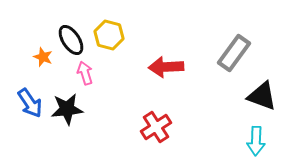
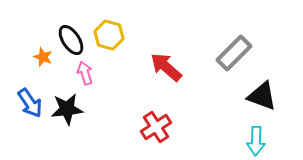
gray rectangle: rotated 9 degrees clockwise
red arrow: rotated 44 degrees clockwise
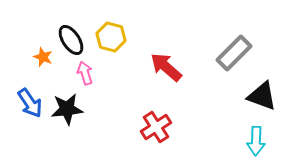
yellow hexagon: moved 2 px right, 2 px down
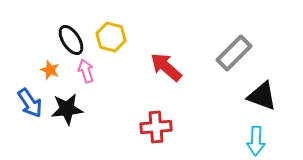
orange star: moved 7 px right, 13 px down
pink arrow: moved 1 px right, 2 px up
red cross: rotated 28 degrees clockwise
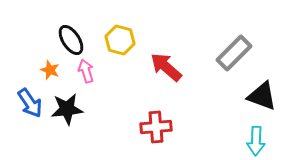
yellow hexagon: moved 9 px right, 3 px down
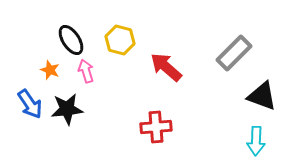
blue arrow: moved 1 px down
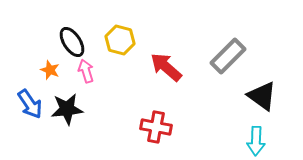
black ellipse: moved 1 px right, 2 px down
gray rectangle: moved 6 px left, 3 px down
black triangle: rotated 16 degrees clockwise
red cross: rotated 16 degrees clockwise
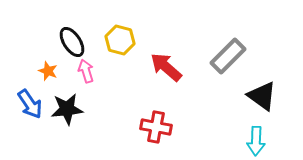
orange star: moved 2 px left, 1 px down
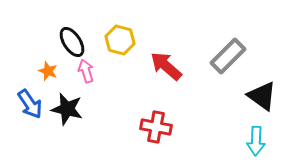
red arrow: moved 1 px up
black star: rotated 20 degrees clockwise
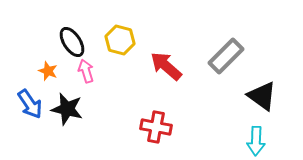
gray rectangle: moved 2 px left
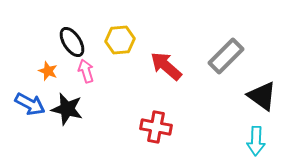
yellow hexagon: rotated 20 degrees counterclockwise
blue arrow: rotated 28 degrees counterclockwise
